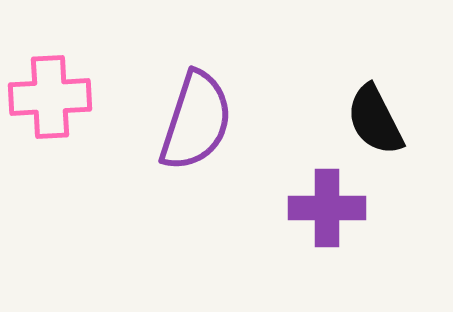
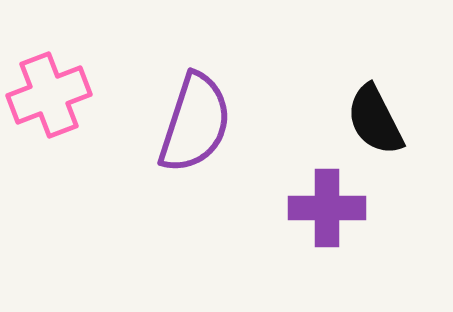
pink cross: moved 1 px left, 2 px up; rotated 18 degrees counterclockwise
purple semicircle: moved 1 px left, 2 px down
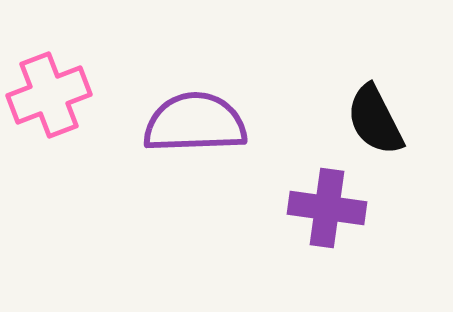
purple semicircle: rotated 110 degrees counterclockwise
purple cross: rotated 8 degrees clockwise
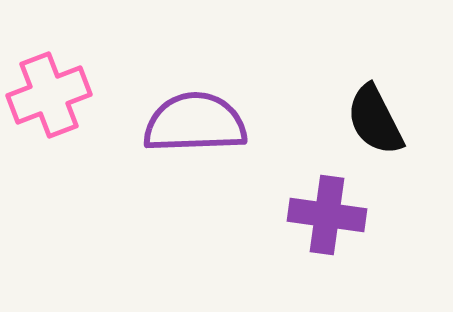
purple cross: moved 7 px down
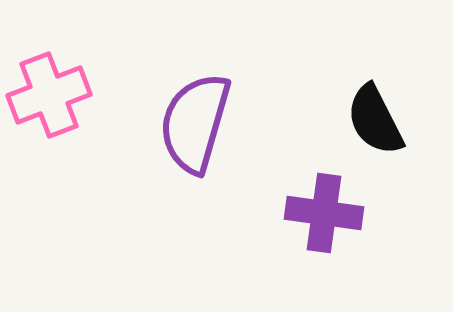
purple semicircle: rotated 72 degrees counterclockwise
purple cross: moved 3 px left, 2 px up
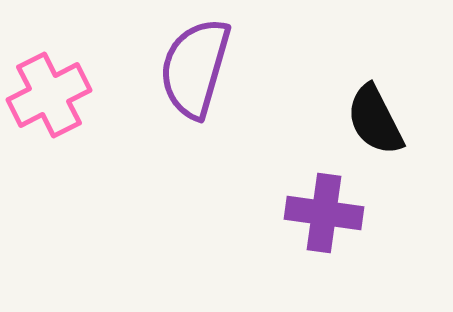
pink cross: rotated 6 degrees counterclockwise
purple semicircle: moved 55 px up
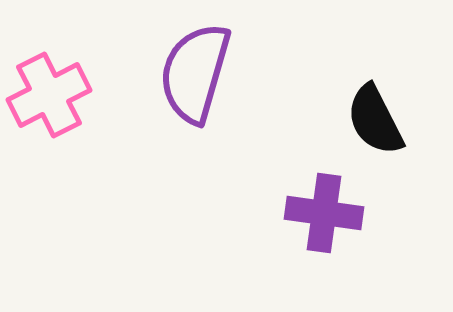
purple semicircle: moved 5 px down
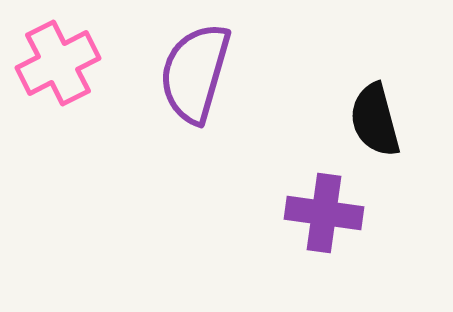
pink cross: moved 9 px right, 32 px up
black semicircle: rotated 12 degrees clockwise
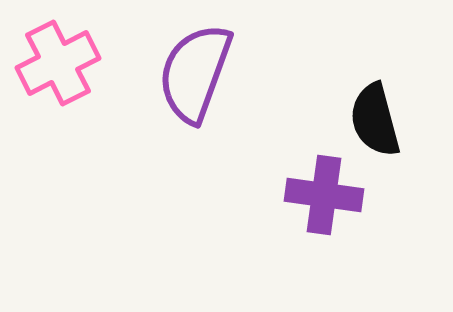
purple semicircle: rotated 4 degrees clockwise
purple cross: moved 18 px up
